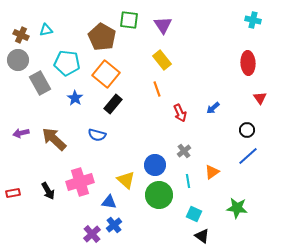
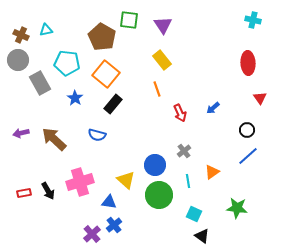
red rectangle: moved 11 px right
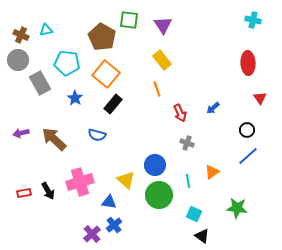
gray cross: moved 3 px right, 8 px up; rotated 32 degrees counterclockwise
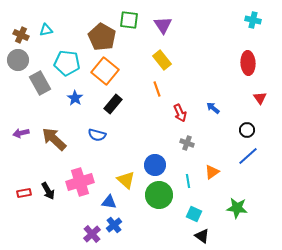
orange square: moved 1 px left, 3 px up
blue arrow: rotated 80 degrees clockwise
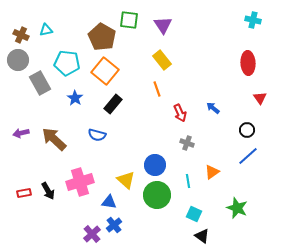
green circle: moved 2 px left
green star: rotated 15 degrees clockwise
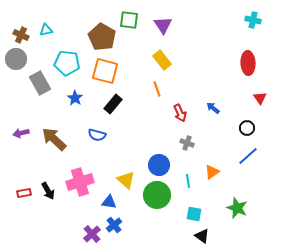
gray circle: moved 2 px left, 1 px up
orange square: rotated 24 degrees counterclockwise
black circle: moved 2 px up
blue circle: moved 4 px right
cyan square: rotated 14 degrees counterclockwise
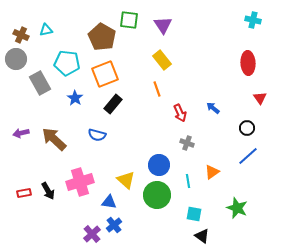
orange square: moved 3 px down; rotated 36 degrees counterclockwise
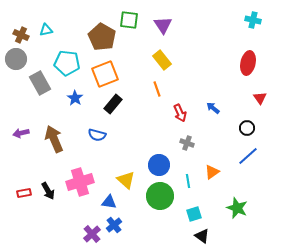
red ellipse: rotated 15 degrees clockwise
brown arrow: rotated 24 degrees clockwise
green circle: moved 3 px right, 1 px down
cyan square: rotated 28 degrees counterclockwise
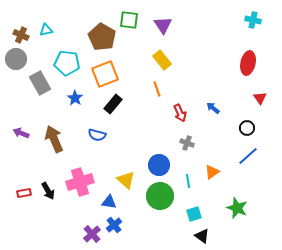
purple arrow: rotated 35 degrees clockwise
